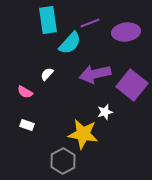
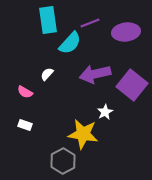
white star: rotated 14 degrees counterclockwise
white rectangle: moved 2 px left
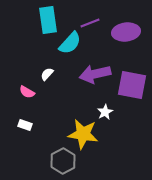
purple square: rotated 28 degrees counterclockwise
pink semicircle: moved 2 px right
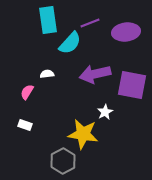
white semicircle: rotated 40 degrees clockwise
pink semicircle: rotated 91 degrees clockwise
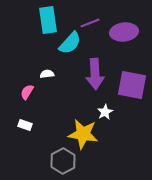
purple ellipse: moved 2 px left
purple arrow: rotated 80 degrees counterclockwise
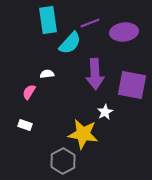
pink semicircle: moved 2 px right
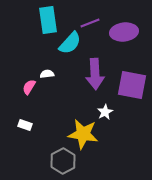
pink semicircle: moved 5 px up
